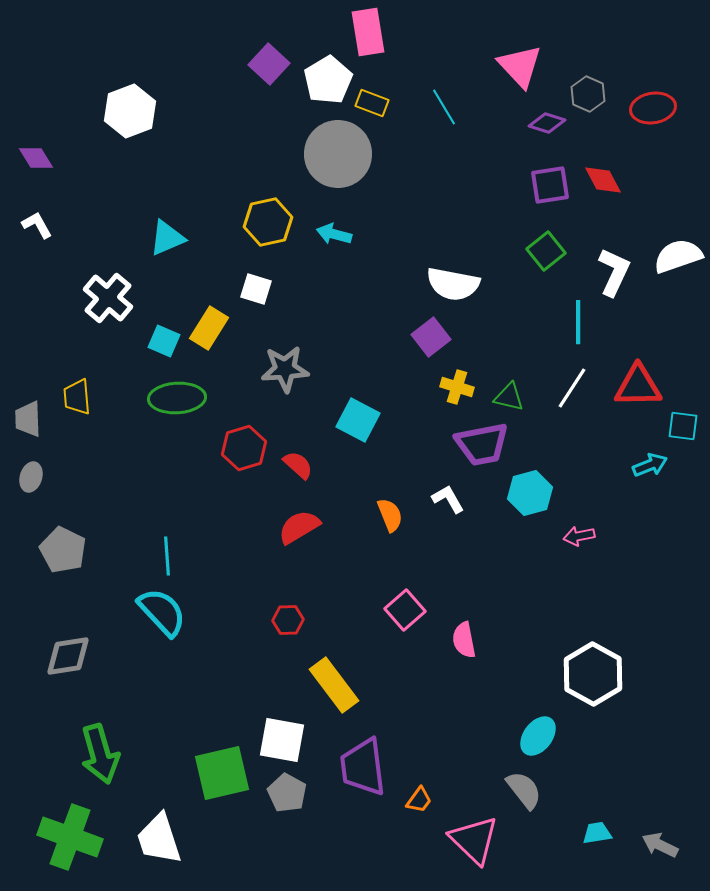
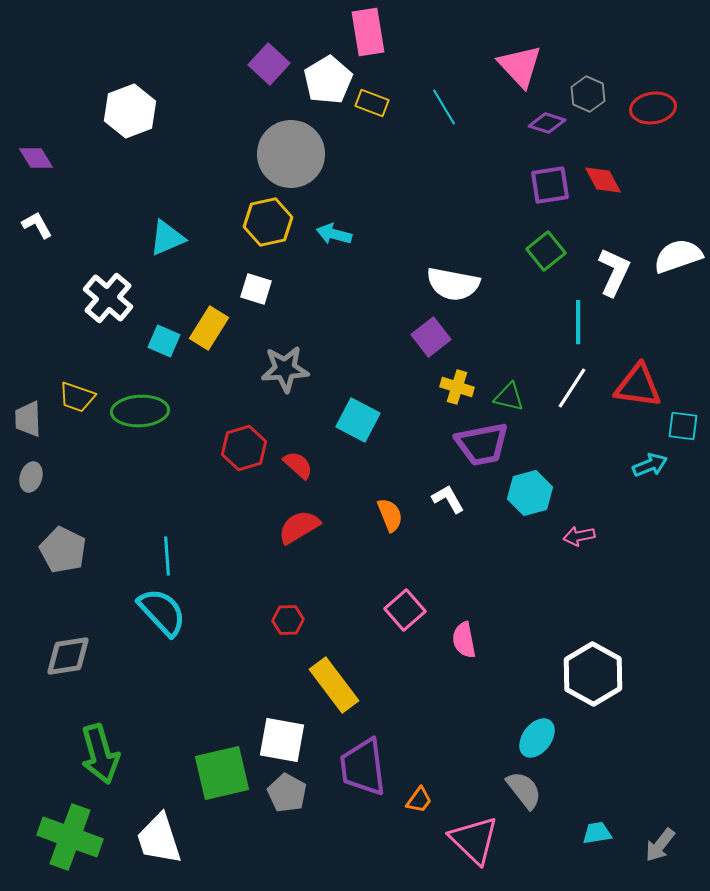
gray circle at (338, 154): moved 47 px left
red triangle at (638, 386): rotated 9 degrees clockwise
yellow trapezoid at (77, 397): rotated 66 degrees counterclockwise
green ellipse at (177, 398): moved 37 px left, 13 px down
cyan ellipse at (538, 736): moved 1 px left, 2 px down
gray arrow at (660, 845): rotated 78 degrees counterclockwise
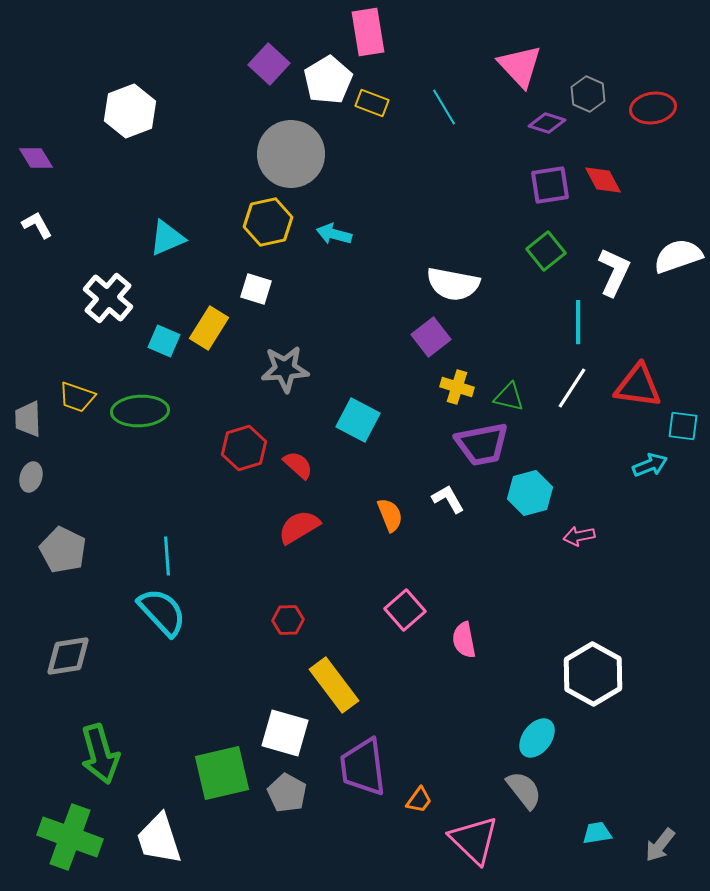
white square at (282, 740): moved 3 px right, 7 px up; rotated 6 degrees clockwise
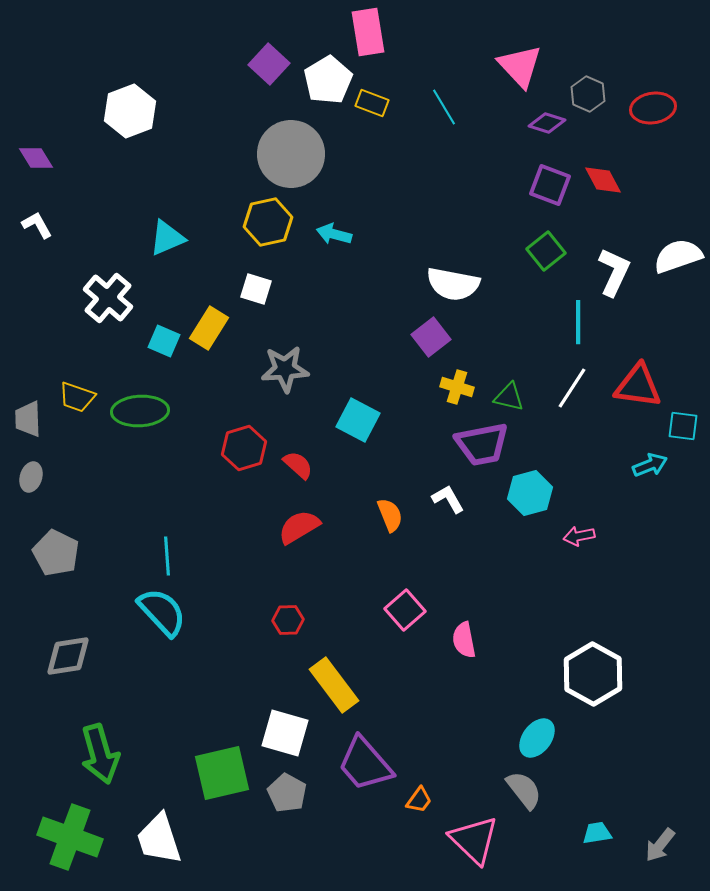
purple square at (550, 185): rotated 30 degrees clockwise
gray pentagon at (63, 550): moved 7 px left, 3 px down
purple trapezoid at (363, 767): moved 2 px right, 3 px up; rotated 34 degrees counterclockwise
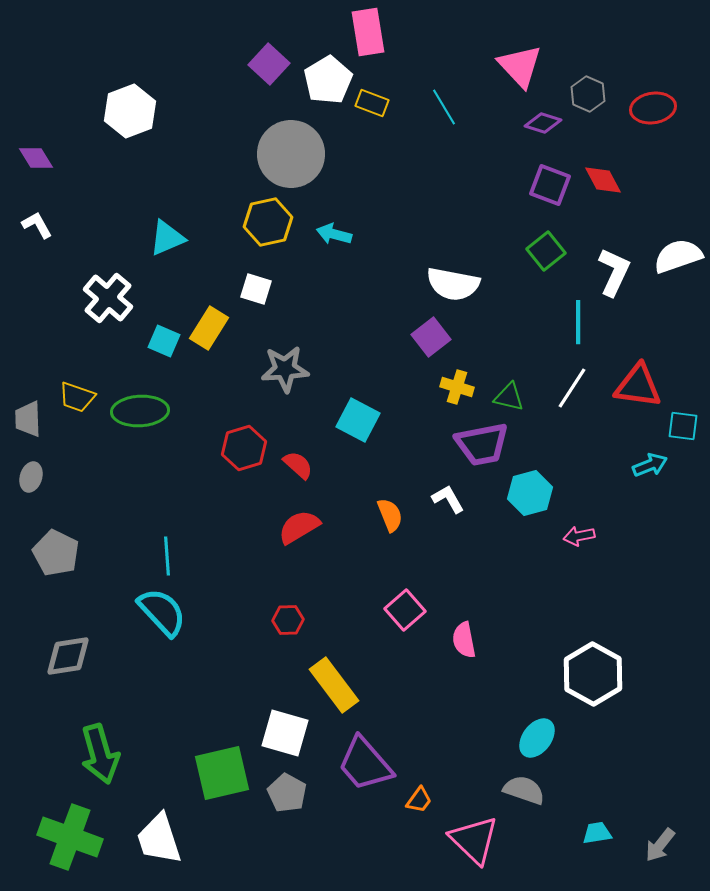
purple diamond at (547, 123): moved 4 px left
gray semicircle at (524, 790): rotated 33 degrees counterclockwise
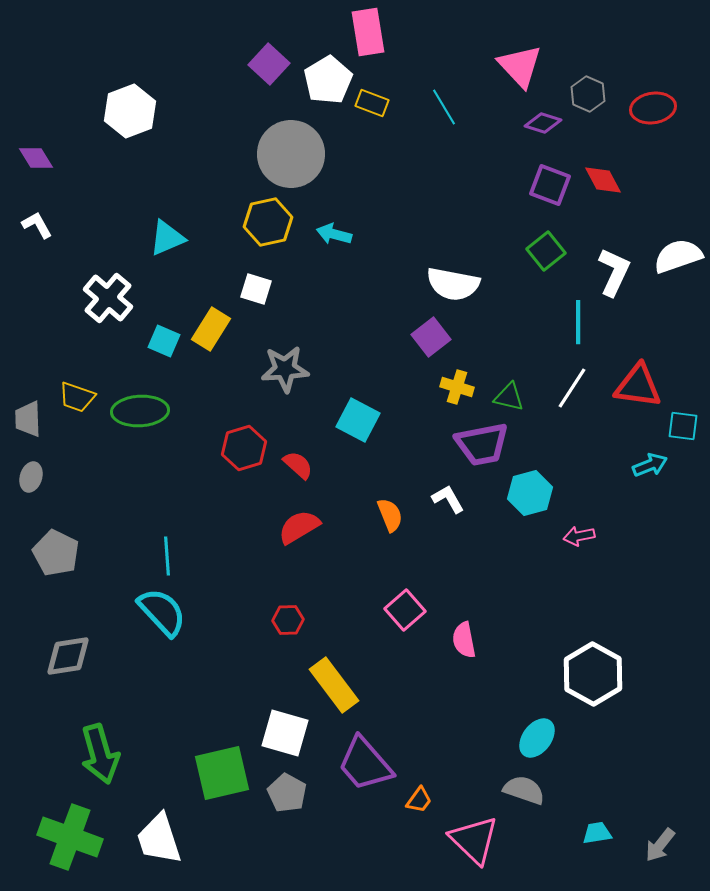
yellow rectangle at (209, 328): moved 2 px right, 1 px down
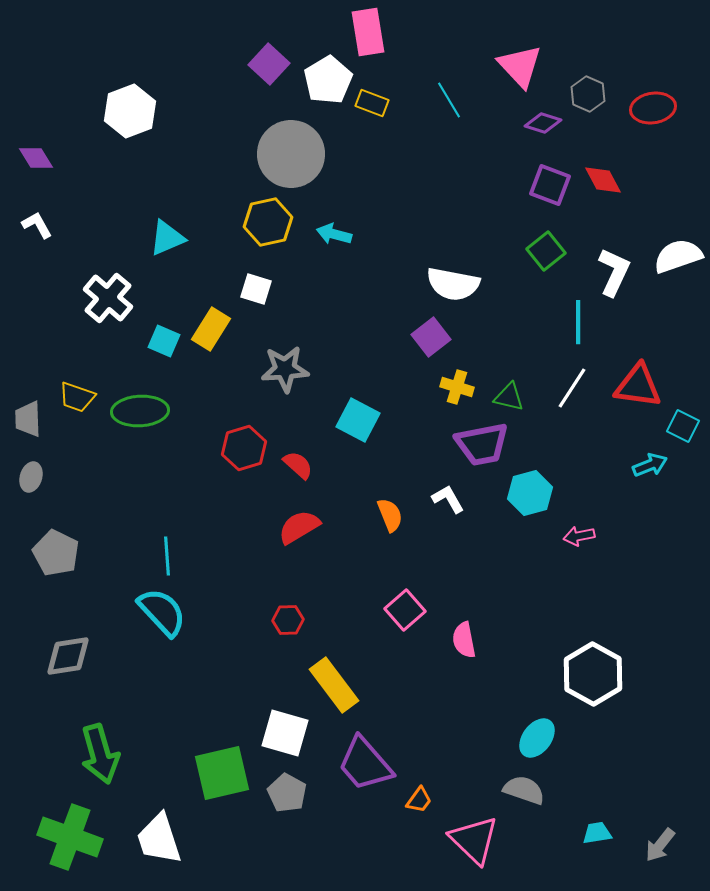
cyan line at (444, 107): moved 5 px right, 7 px up
cyan square at (683, 426): rotated 20 degrees clockwise
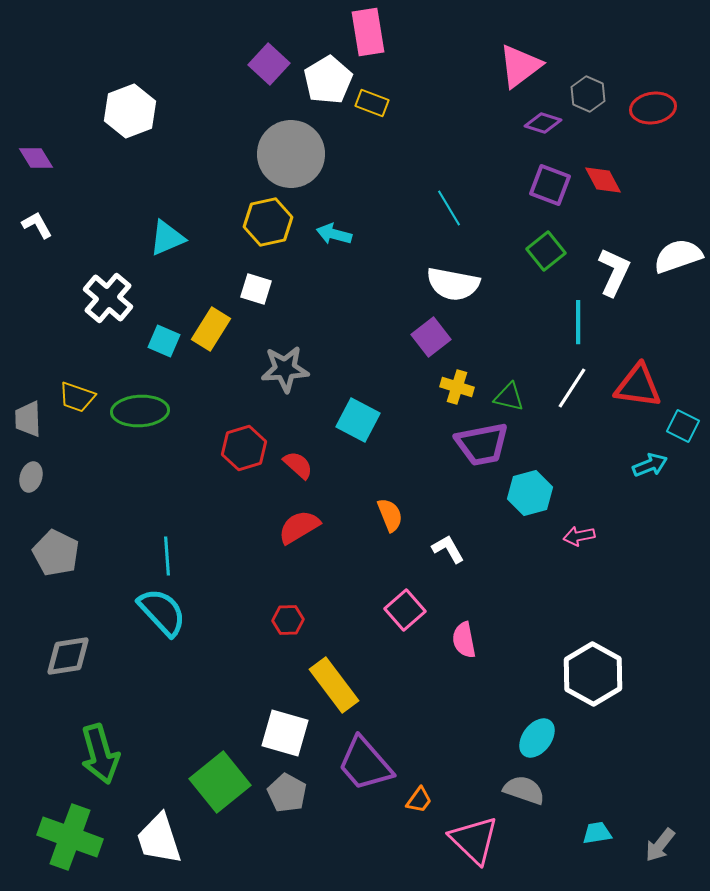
pink triangle at (520, 66): rotated 36 degrees clockwise
cyan line at (449, 100): moved 108 px down
white L-shape at (448, 499): moved 50 px down
green square at (222, 773): moved 2 px left, 9 px down; rotated 26 degrees counterclockwise
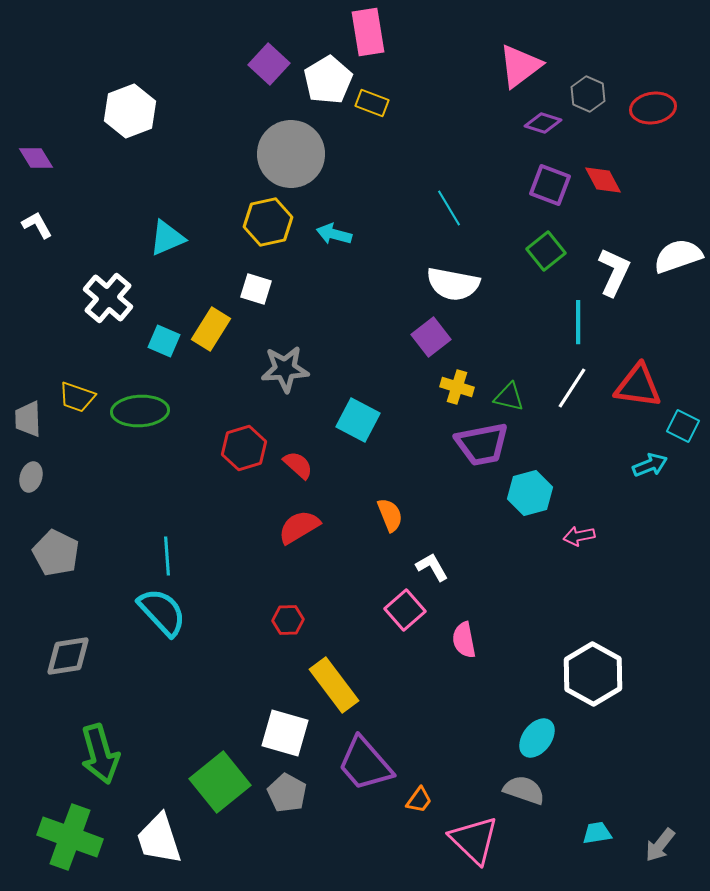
white L-shape at (448, 549): moved 16 px left, 18 px down
